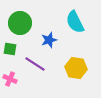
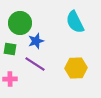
blue star: moved 13 px left, 1 px down
yellow hexagon: rotated 10 degrees counterclockwise
pink cross: rotated 24 degrees counterclockwise
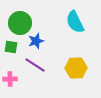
green square: moved 1 px right, 2 px up
purple line: moved 1 px down
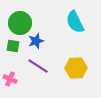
green square: moved 2 px right, 1 px up
purple line: moved 3 px right, 1 px down
pink cross: rotated 24 degrees clockwise
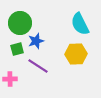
cyan semicircle: moved 5 px right, 2 px down
green square: moved 4 px right, 3 px down; rotated 24 degrees counterclockwise
yellow hexagon: moved 14 px up
pink cross: rotated 24 degrees counterclockwise
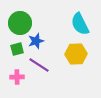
purple line: moved 1 px right, 1 px up
pink cross: moved 7 px right, 2 px up
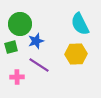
green circle: moved 1 px down
green square: moved 6 px left, 2 px up
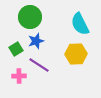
green circle: moved 10 px right, 7 px up
green square: moved 5 px right, 2 px down; rotated 16 degrees counterclockwise
pink cross: moved 2 px right, 1 px up
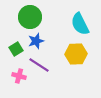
pink cross: rotated 16 degrees clockwise
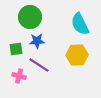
blue star: moved 1 px right; rotated 14 degrees clockwise
green square: rotated 24 degrees clockwise
yellow hexagon: moved 1 px right, 1 px down
